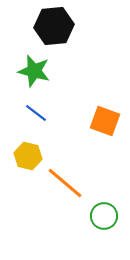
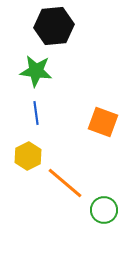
green star: moved 2 px right; rotated 8 degrees counterclockwise
blue line: rotated 45 degrees clockwise
orange square: moved 2 px left, 1 px down
yellow hexagon: rotated 20 degrees clockwise
green circle: moved 6 px up
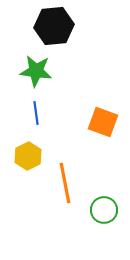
orange line: rotated 39 degrees clockwise
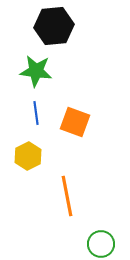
orange square: moved 28 px left
orange line: moved 2 px right, 13 px down
green circle: moved 3 px left, 34 px down
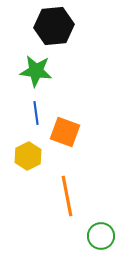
orange square: moved 10 px left, 10 px down
green circle: moved 8 px up
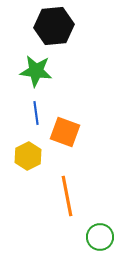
green circle: moved 1 px left, 1 px down
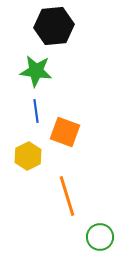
blue line: moved 2 px up
orange line: rotated 6 degrees counterclockwise
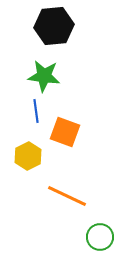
green star: moved 8 px right, 5 px down
orange line: rotated 48 degrees counterclockwise
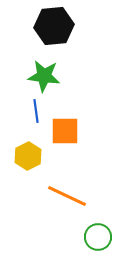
orange square: moved 1 px up; rotated 20 degrees counterclockwise
green circle: moved 2 px left
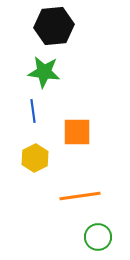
green star: moved 4 px up
blue line: moved 3 px left
orange square: moved 12 px right, 1 px down
yellow hexagon: moved 7 px right, 2 px down
orange line: moved 13 px right; rotated 33 degrees counterclockwise
